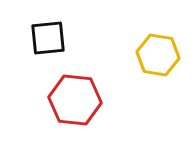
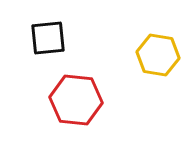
red hexagon: moved 1 px right
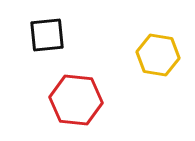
black square: moved 1 px left, 3 px up
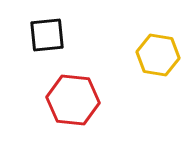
red hexagon: moved 3 px left
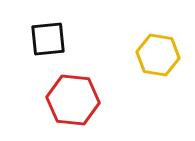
black square: moved 1 px right, 4 px down
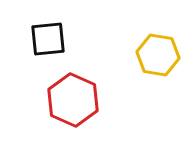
red hexagon: rotated 18 degrees clockwise
